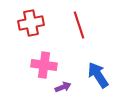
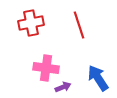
pink cross: moved 2 px right, 3 px down
blue arrow: moved 3 px down
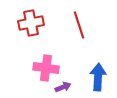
blue arrow: moved 1 px up; rotated 36 degrees clockwise
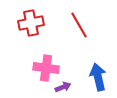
red line: rotated 12 degrees counterclockwise
blue arrow: rotated 16 degrees counterclockwise
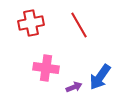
blue arrow: moved 2 px right; rotated 132 degrees counterclockwise
purple arrow: moved 11 px right
